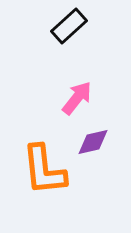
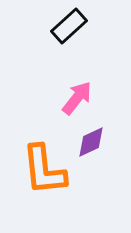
purple diamond: moved 2 px left; rotated 12 degrees counterclockwise
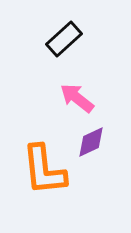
black rectangle: moved 5 px left, 13 px down
pink arrow: rotated 90 degrees counterclockwise
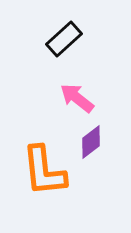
purple diamond: rotated 12 degrees counterclockwise
orange L-shape: moved 1 px down
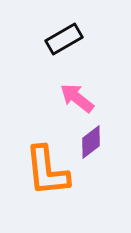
black rectangle: rotated 12 degrees clockwise
orange L-shape: moved 3 px right
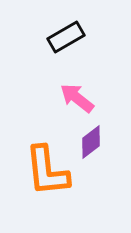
black rectangle: moved 2 px right, 2 px up
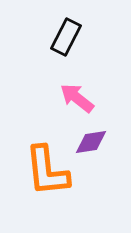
black rectangle: rotated 33 degrees counterclockwise
purple diamond: rotated 28 degrees clockwise
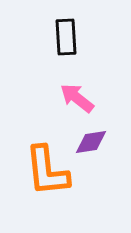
black rectangle: rotated 30 degrees counterclockwise
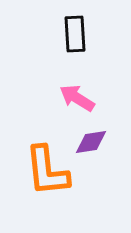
black rectangle: moved 9 px right, 3 px up
pink arrow: rotated 6 degrees counterclockwise
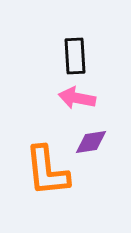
black rectangle: moved 22 px down
pink arrow: rotated 21 degrees counterclockwise
